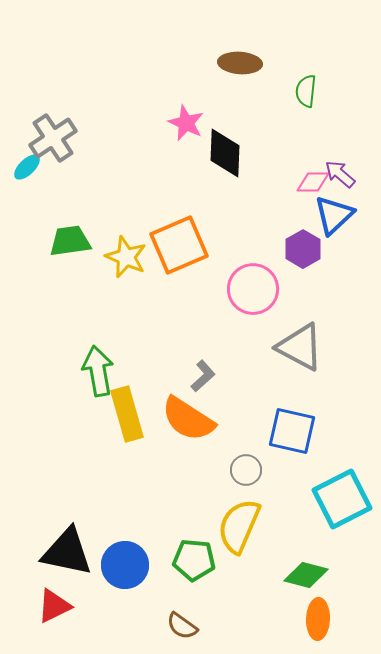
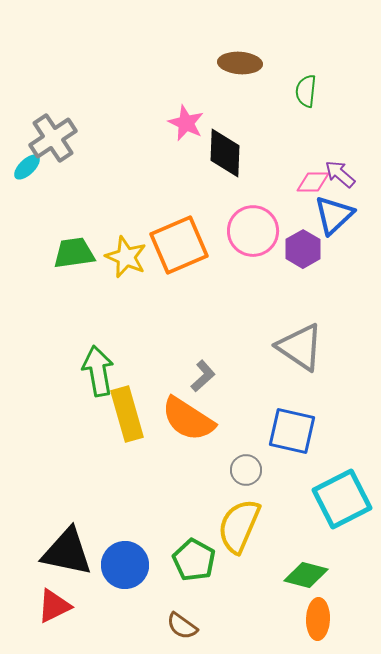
green trapezoid: moved 4 px right, 12 px down
pink circle: moved 58 px up
gray triangle: rotated 6 degrees clockwise
green pentagon: rotated 24 degrees clockwise
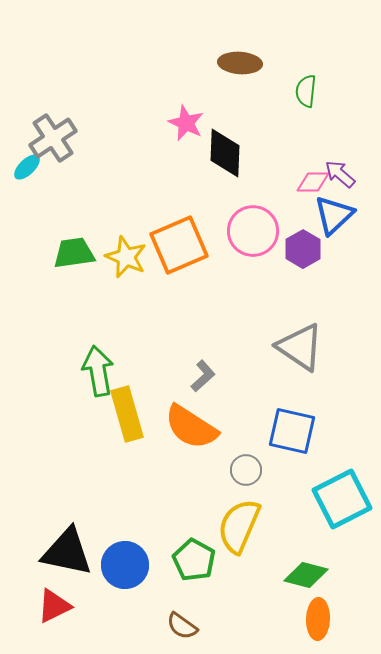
orange semicircle: moved 3 px right, 8 px down
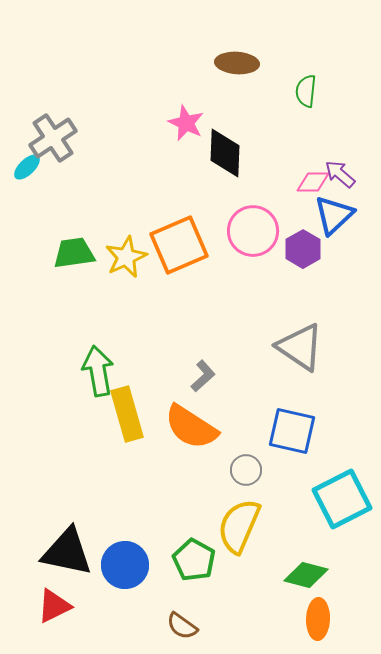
brown ellipse: moved 3 px left
yellow star: rotated 24 degrees clockwise
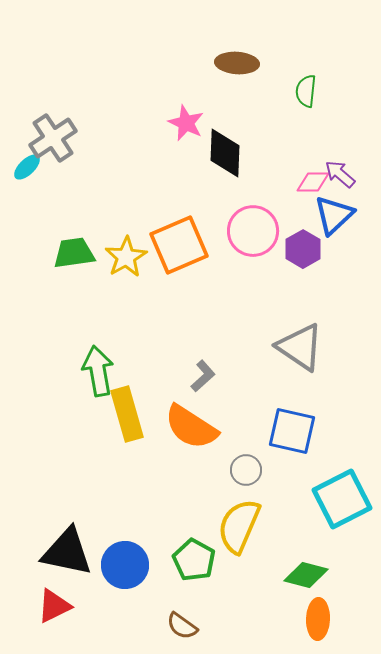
yellow star: rotated 6 degrees counterclockwise
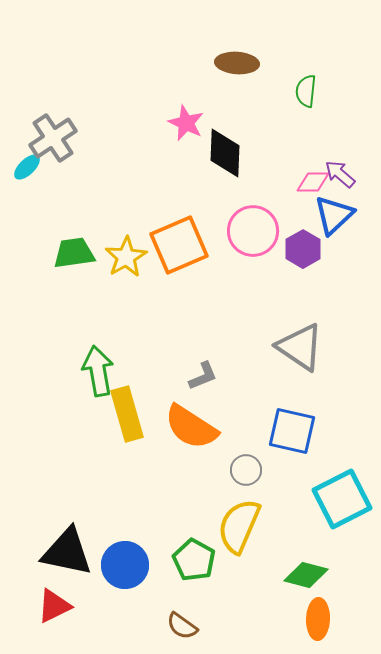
gray L-shape: rotated 20 degrees clockwise
